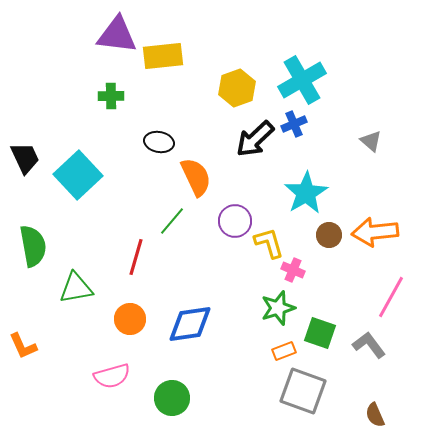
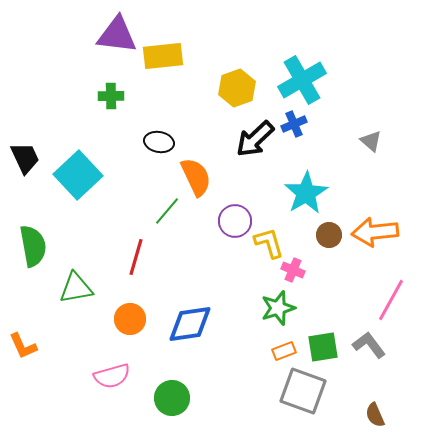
green line: moved 5 px left, 10 px up
pink line: moved 3 px down
green square: moved 3 px right, 14 px down; rotated 28 degrees counterclockwise
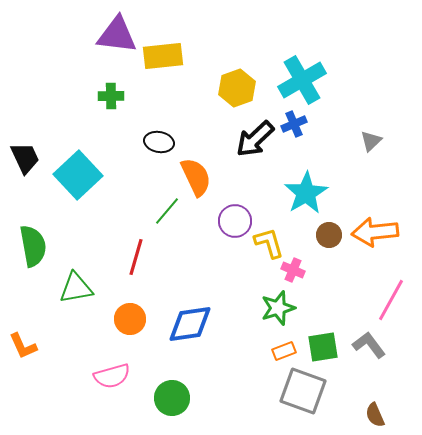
gray triangle: rotated 35 degrees clockwise
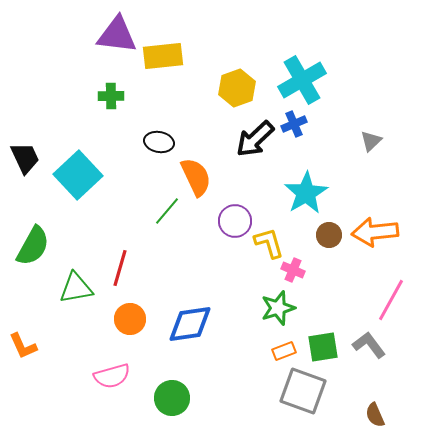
green semicircle: rotated 39 degrees clockwise
red line: moved 16 px left, 11 px down
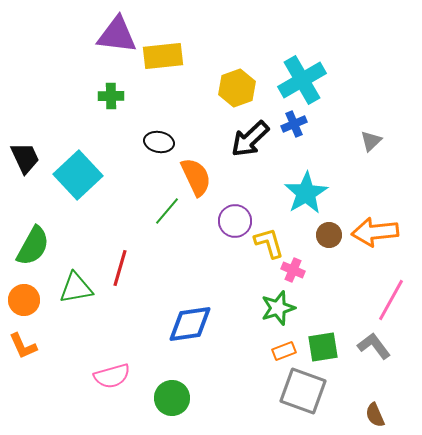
black arrow: moved 5 px left
orange circle: moved 106 px left, 19 px up
gray L-shape: moved 5 px right, 1 px down
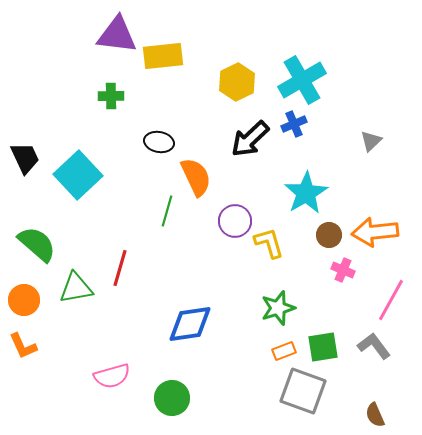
yellow hexagon: moved 6 px up; rotated 6 degrees counterclockwise
green line: rotated 24 degrees counterclockwise
green semicircle: moved 4 px right, 2 px up; rotated 78 degrees counterclockwise
pink cross: moved 50 px right
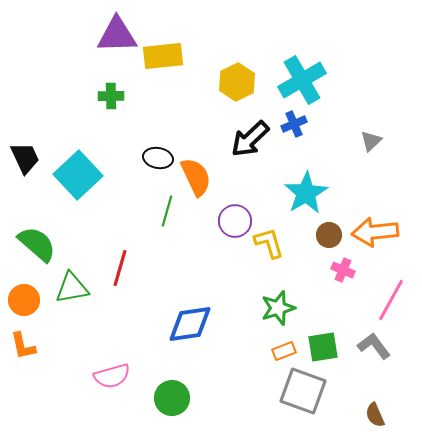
purple triangle: rotated 9 degrees counterclockwise
black ellipse: moved 1 px left, 16 px down
green triangle: moved 4 px left
orange L-shape: rotated 12 degrees clockwise
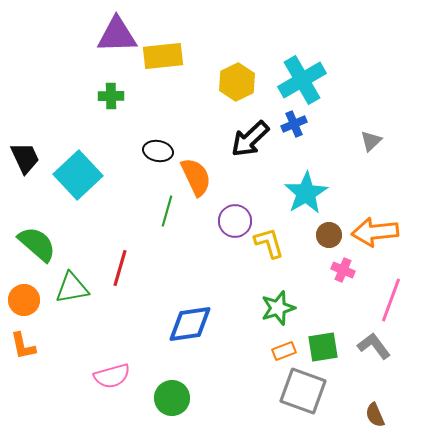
black ellipse: moved 7 px up
pink line: rotated 9 degrees counterclockwise
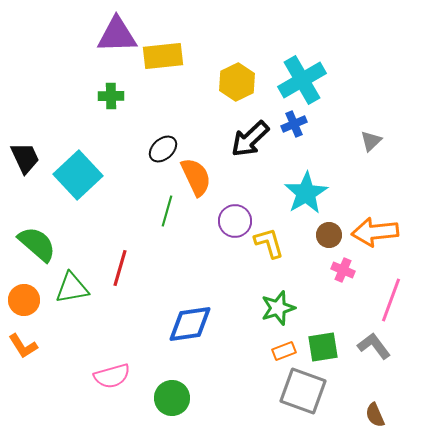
black ellipse: moved 5 px right, 2 px up; rotated 52 degrees counterclockwise
orange L-shape: rotated 20 degrees counterclockwise
